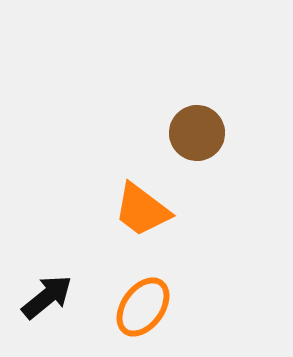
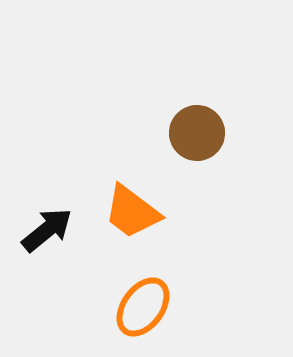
orange trapezoid: moved 10 px left, 2 px down
black arrow: moved 67 px up
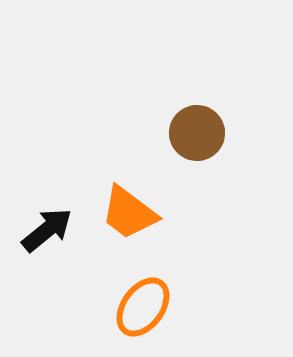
orange trapezoid: moved 3 px left, 1 px down
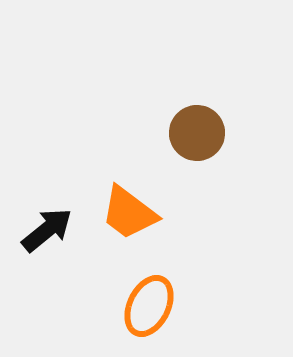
orange ellipse: moved 6 px right, 1 px up; rotated 10 degrees counterclockwise
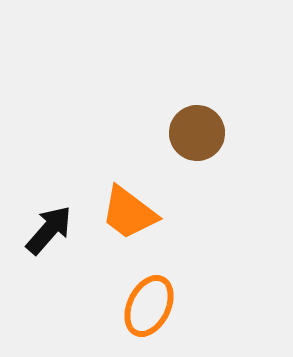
black arrow: moved 2 px right; rotated 10 degrees counterclockwise
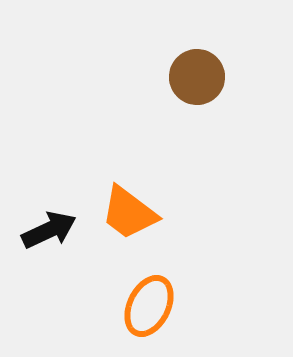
brown circle: moved 56 px up
black arrow: rotated 24 degrees clockwise
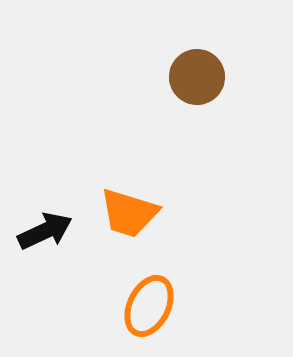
orange trapezoid: rotated 20 degrees counterclockwise
black arrow: moved 4 px left, 1 px down
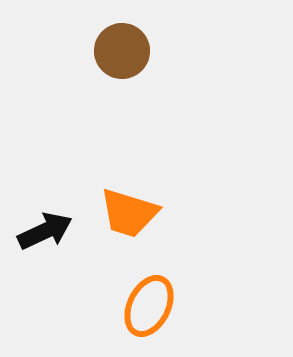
brown circle: moved 75 px left, 26 px up
